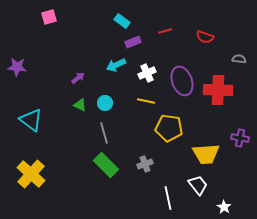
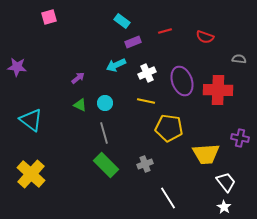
white trapezoid: moved 28 px right, 3 px up
white line: rotated 20 degrees counterclockwise
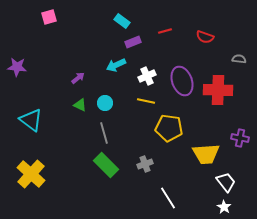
white cross: moved 3 px down
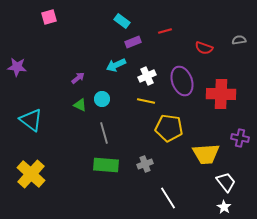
red semicircle: moved 1 px left, 11 px down
gray semicircle: moved 19 px up; rotated 16 degrees counterclockwise
red cross: moved 3 px right, 4 px down
cyan circle: moved 3 px left, 4 px up
green rectangle: rotated 40 degrees counterclockwise
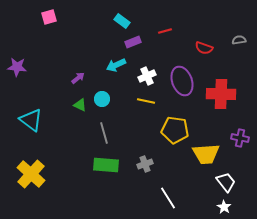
yellow pentagon: moved 6 px right, 2 px down
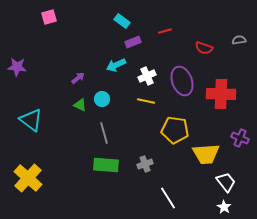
purple cross: rotated 12 degrees clockwise
yellow cross: moved 3 px left, 4 px down
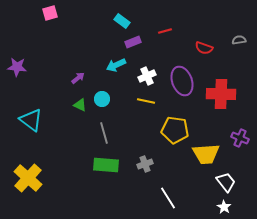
pink square: moved 1 px right, 4 px up
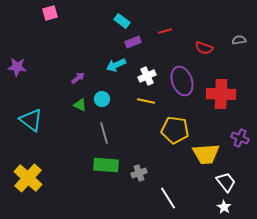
gray cross: moved 6 px left, 9 px down
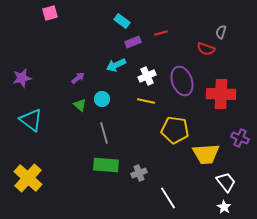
red line: moved 4 px left, 2 px down
gray semicircle: moved 18 px left, 8 px up; rotated 64 degrees counterclockwise
red semicircle: moved 2 px right, 1 px down
purple star: moved 5 px right, 11 px down; rotated 18 degrees counterclockwise
green triangle: rotated 16 degrees clockwise
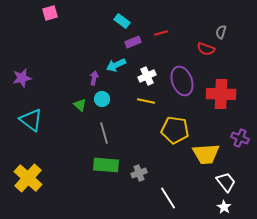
purple arrow: moved 16 px right; rotated 40 degrees counterclockwise
